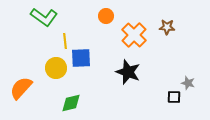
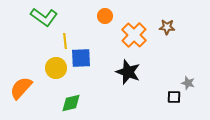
orange circle: moved 1 px left
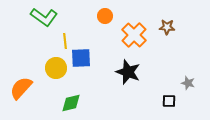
black square: moved 5 px left, 4 px down
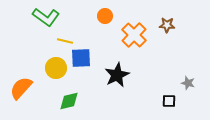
green L-shape: moved 2 px right
brown star: moved 2 px up
yellow line: rotated 70 degrees counterclockwise
black star: moved 11 px left, 3 px down; rotated 25 degrees clockwise
green diamond: moved 2 px left, 2 px up
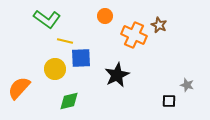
green L-shape: moved 1 px right, 2 px down
brown star: moved 8 px left; rotated 21 degrees clockwise
orange cross: rotated 20 degrees counterclockwise
yellow circle: moved 1 px left, 1 px down
gray star: moved 1 px left, 2 px down
orange semicircle: moved 2 px left
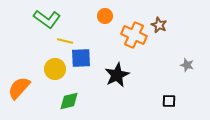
gray star: moved 20 px up
